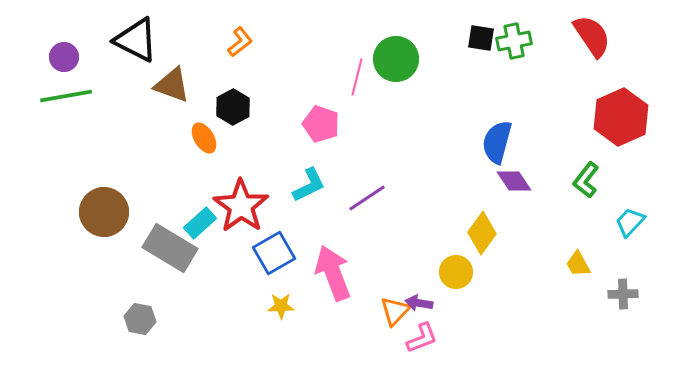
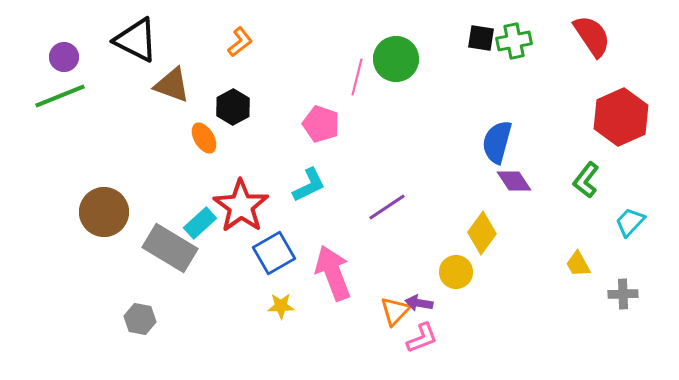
green line: moved 6 px left; rotated 12 degrees counterclockwise
purple line: moved 20 px right, 9 px down
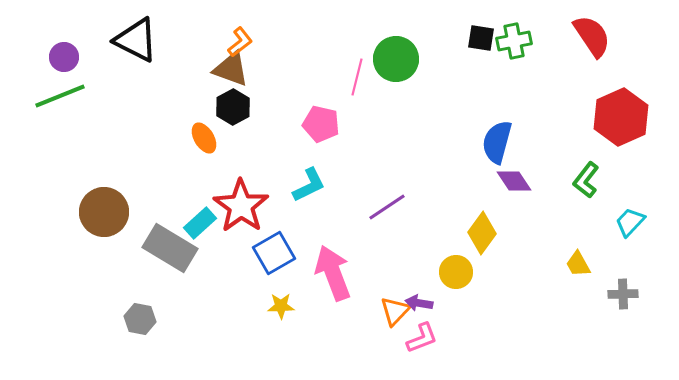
brown triangle: moved 59 px right, 16 px up
pink pentagon: rotated 6 degrees counterclockwise
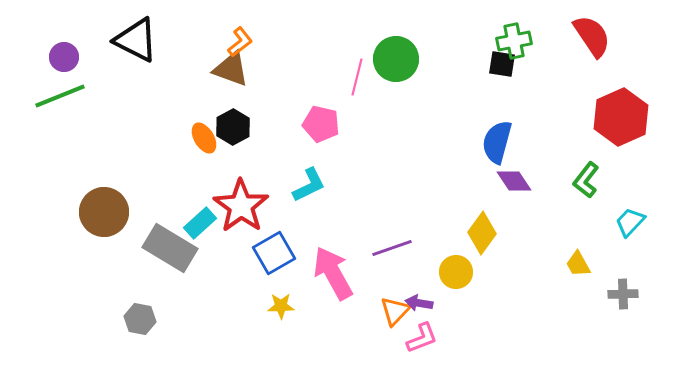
black square: moved 21 px right, 26 px down
black hexagon: moved 20 px down
purple line: moved 5 px right, 41 px down; rotated 15 degrees clockwise
pink arrow: rotated 8 degrees counterclockwise
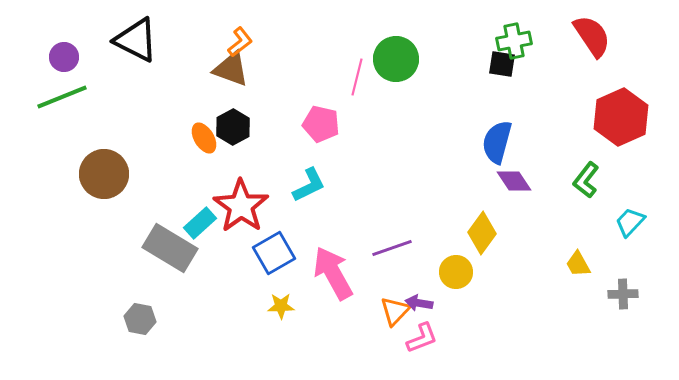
green line: moved 2 px right, 1 px down
brown circle: moved 38 px up
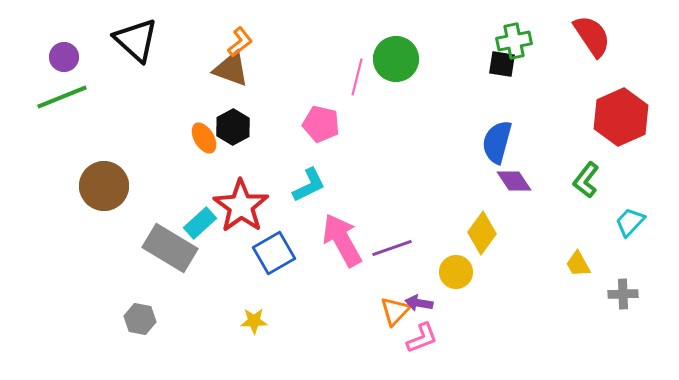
black triangle: rotated 15 degrees clockwise
brown circle: moved 12 px down
pink arrow: moved 9 px right, 33 px up
yellow star: moved 27 px left, 15 px down
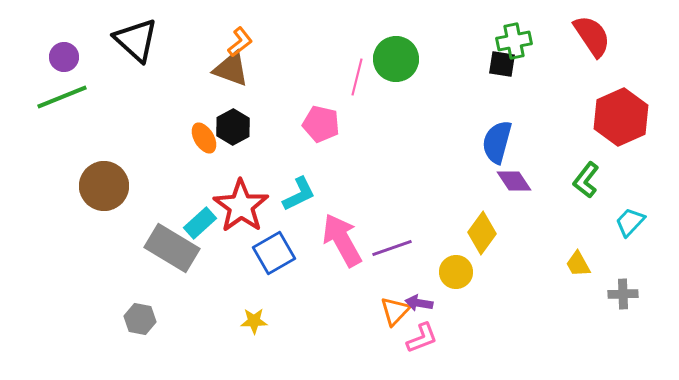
cyan L-shape: moved 10 px left, 9 px down
gray rectangle: moved 2 px right
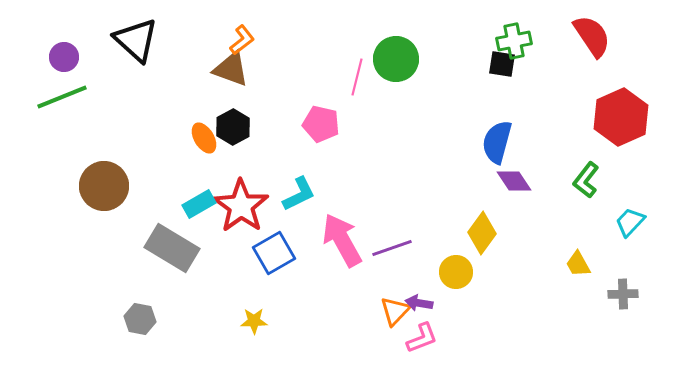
orange L-shape: moved 2 px right, 2 px up
cyan rectangle: moved 1 px left, 19 px up; rotated 12 degrees clockwise
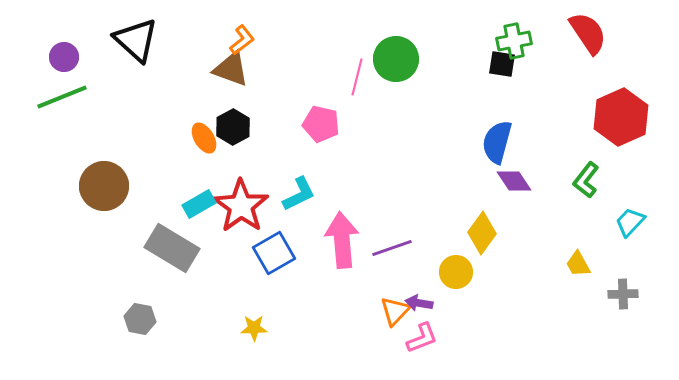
red semicircle: moved 4 px left, 3 px up
pink arrow: rotated 24 degrees clockwise
yellow star: moved 7 px down
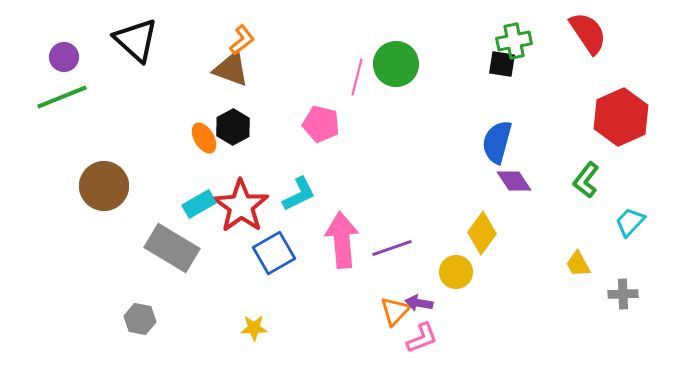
green circle: moved 5 px down
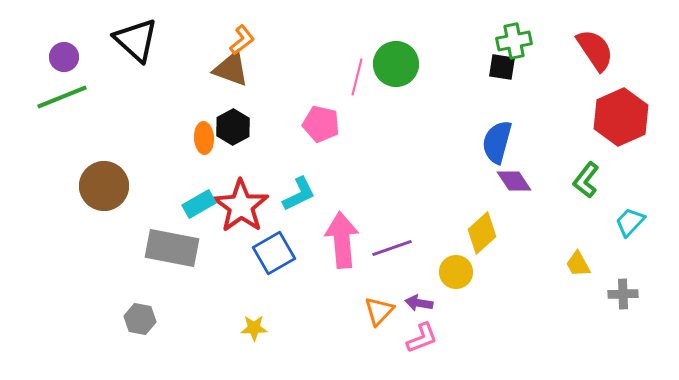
red semicircle: moved 7 px right, 17 px down
black square: moved 3 px down
orange ellipse: rotated 28 degrees clockwise
yellow diamond: rotated 12 degrees clockwise
gray rectangle: rotated 20 degrees counterclockwise
orange triangle: moved 16 px left
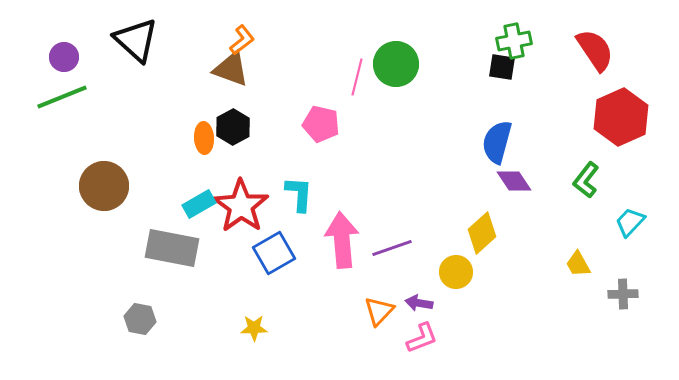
cyan L-shape: rotated 60 degrees counterclockwise
